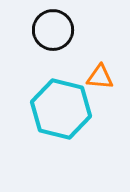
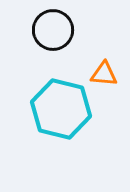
orange triangle: moved 4 px right, 3 px up
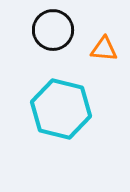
orange triangle: moved 25 px up
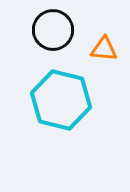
cyan hexagon: moved 9 px up
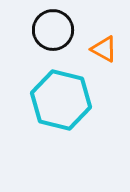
orange triangle: rotated 24 degrees clockwise
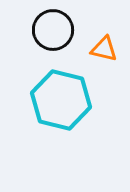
orange triangle: rotated 16 degrees counterclockwise
